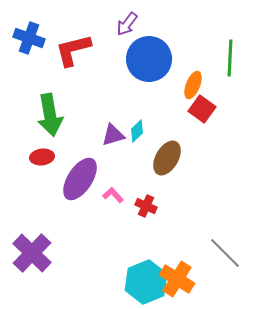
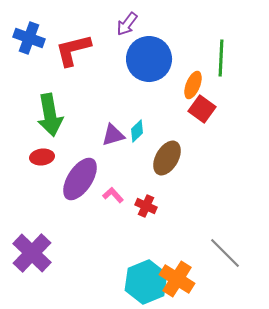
green line: moved 9 px left
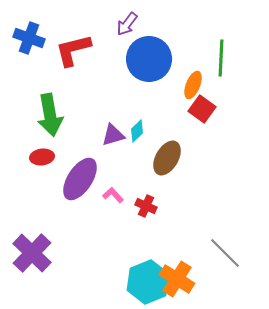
cyan hexagon: moved 2 px right
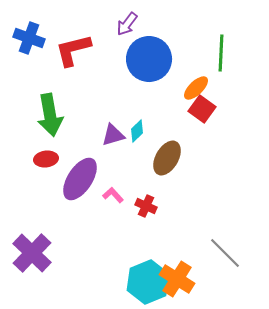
green line: moved 5 px up
orange ellipse: moved 3 px right, 3 px down; rotated 24 degrees clockwise
red ellipse: moved 4 px right, 2 px down
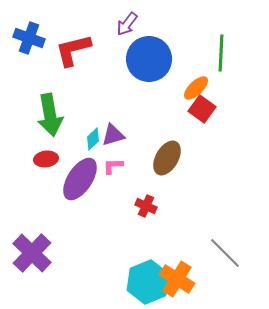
cyan diamond: moved 44 px left, 8 px down
pink L-shape: moved 29 px up; rotated 50 degrees counterclockwise
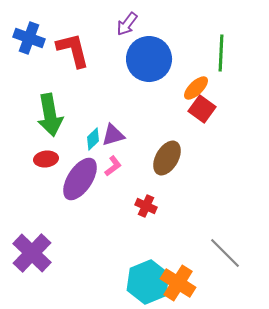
red L-shape: rotated 90 degrees clockwise
pink L-shape: rotated 145 degrees clockwise
orange cross: moved 1 px right, 4 px down
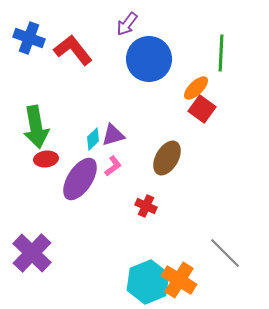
red L-shape: rotated 24 degrees counterclockwise
green arrow: moved 14 px left, 12 px down
orange cross: moved 1 px right, 3 px up
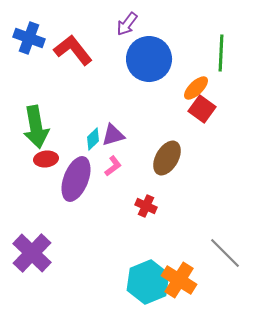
purple ellipse: moved 4 px left; rotated 12 degrees counterclockwise
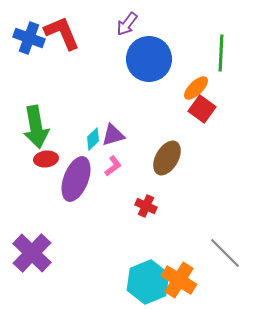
red L-shape: moved 11 px left, 17 px up; rotated 15 degrees clockwise
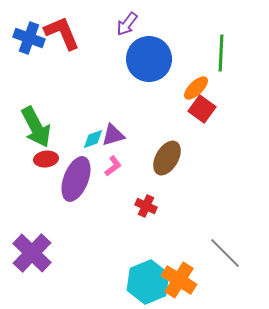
green arrow: rotated 18 degrees counterclockwise
cyan diamond: rotated 25 degrees clockwise
